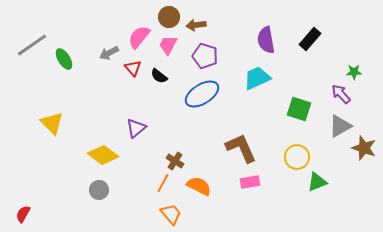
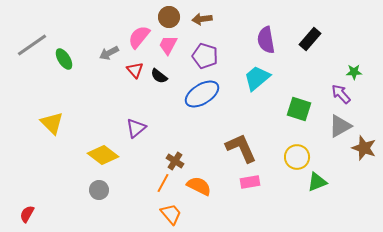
brown arrow: moved 6 px right, 6 px up
red triangle: moved 2 px right, 2 px down
cyan trapezoid: rotated 16 degrees counterclockwise
red semicircle: moved 4 px right
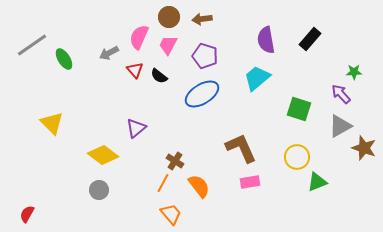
pink semicircle: rotated 15 degrees counterclockwise
orange semicircle: rotated 25 degrees clockwise
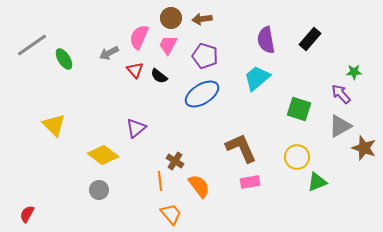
brown circle: moved 2 px right, 1 px down
yellow triangle: moved 2 px right, 2 px down
orange line: moved 3 px left, 2 px up; rotated 36 degrees counterclockwise
